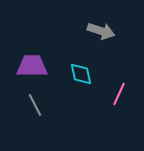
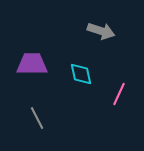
purple trapezoid: moved 2 px up
gray line: moved 2 px right, 13 px down
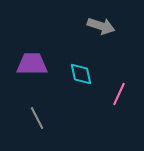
gray arrow: moved 5 px up
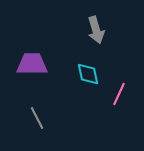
gray arrow: moved 5 px left, 4 px down; rotated 56 degrees clockwise
cyan diamond: moved 7 px right
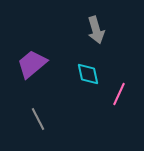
purple trapezoid: rotated 40 degrees counterclockwise
gray line: moved 1 px right, 1 px down
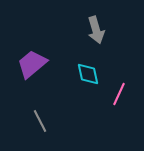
gray line: moved 2 px right, 2 px down
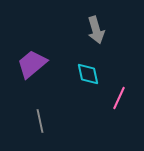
pink line: moved 4 px down
gray line: rotated 15 degrees clockwise
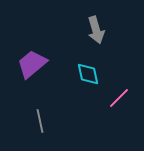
pink line: rotated 20 degrees clockwise
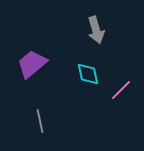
pink line: moved 2 px right, 8 px up
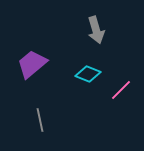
cyan diamond: rotated 55 degrees counterclockwise
gray line: moved 1 px up
